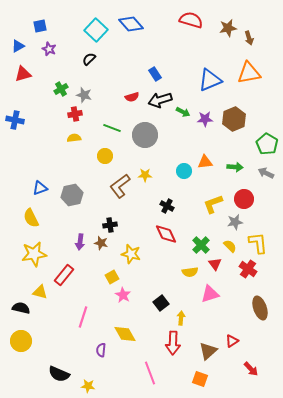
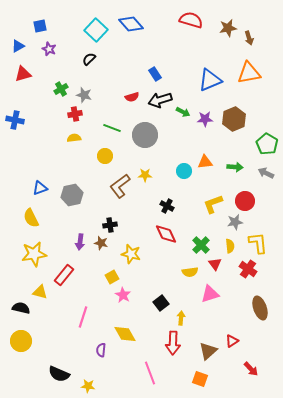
red circle at (244, 199): moved 1 px right, 2 px down
yellow semicircle at (230, 246): rotated 40 degrees clockwise
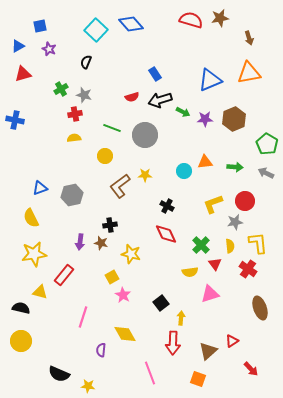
brown star at (228, 28): moved 8 px left, 10 px up
black semicircle at (89, 59): moved 3 px left, 3 px down; rotated 24 degrees counterclockwise
orange square at (200, 379): moved 2 px left
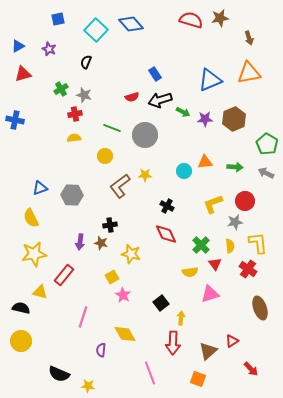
blue square at (40, 26): moved 18 px right, 7 px up
gray hexagon at (72, 195): rotated 15 degrees clockwise
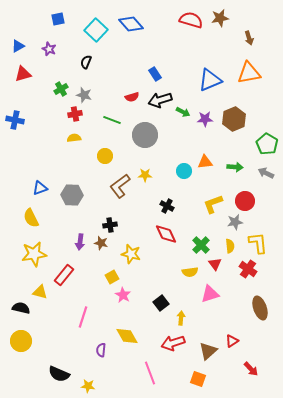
green line at (112, 128): moved 8 px up
yellow diamond at (125, 334): moved 2 px right, 2 px down
red arrow at (173, 343): rotated 70 degrees clockwise
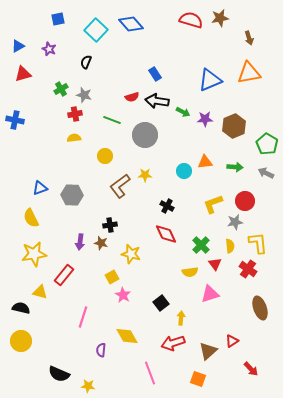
black arrow at (160, 100): moved 3 px left, 1 px down; rotated 25 degrees clockwise
brown hexagon at (234, 119): moved 7 px down
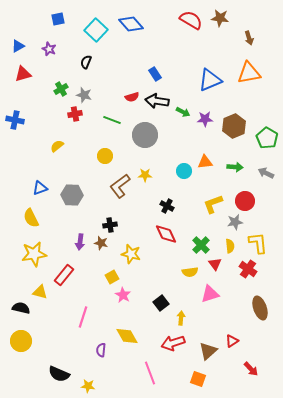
brown star at (220, 18): rotated 18 degrees clockwise
red semicircle at (191, 20): rotated 15 degrees clockwise
yellow semicircle at (74, 138): moved 17 px left, 8 px down; rotated 32 degrees counterclockwise
green pentagon at (267, 144): moved 6 px up
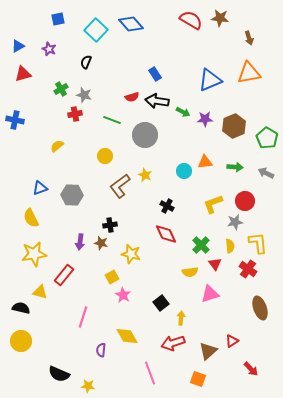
yellow star at (145, 175): rotated 24 degrees clockwise
